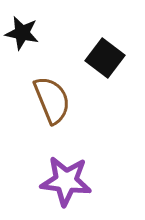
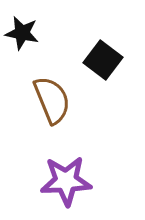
black square: moved 2 px left, 2 px down
purple star: rotated 9 degrees counterclockwise
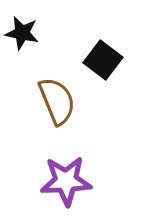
brown semicircle: moved 5 px right, 1 px down
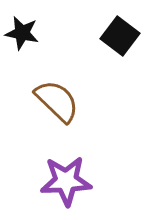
black square: moved 17 px right, 24 px up
brown semicircle: rotated 24 degrees counterclockwise
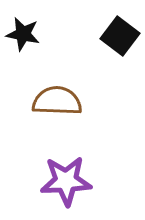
black star: moved 1 px right, 1 px down
brown semicircle: rotated 42 degrees counterclockwise
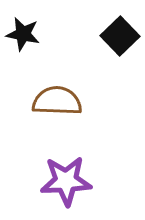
black square: rotated 9 degrees clockwise
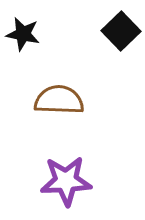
black square: moved 1 px right, 5 px up
brown semicircle: moved 2 px right, 1 px up
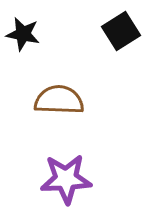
black square: rotated 12 degrees clockwise
purple star: moved 2 px up
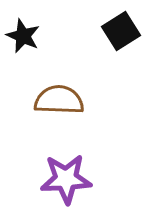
black star: moved 2 px down; rotated 12 degrees clockwise
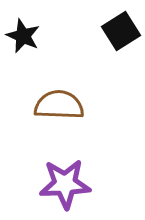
brown semicircle: moved 5 px down
purple star: moved 1 px left, 5 px down
